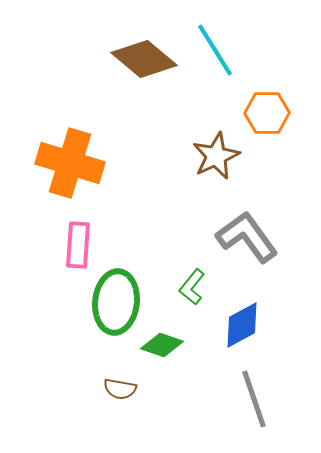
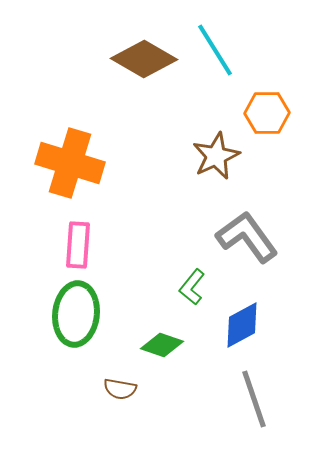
brown diamond: rotated 10 degrees counterclockwise
green ellipse: moved 40 px left, 12 px down
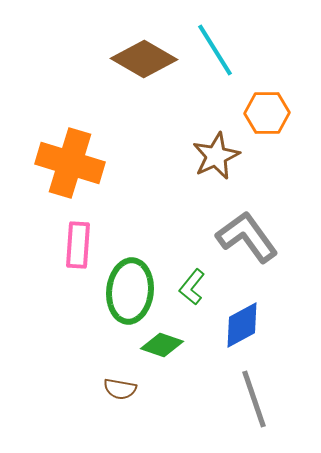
green ellipse: moved 54 px right, 23 px up
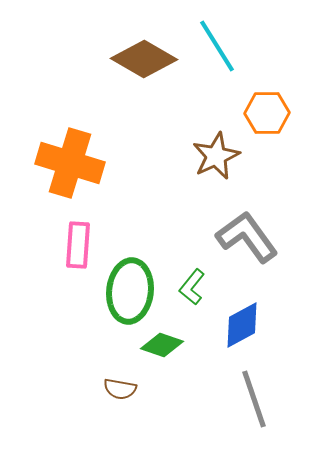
cyan line: moved 2 px right, 4 px up
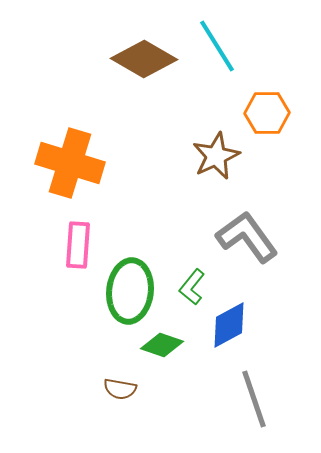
blue diamond: moved 13 px left
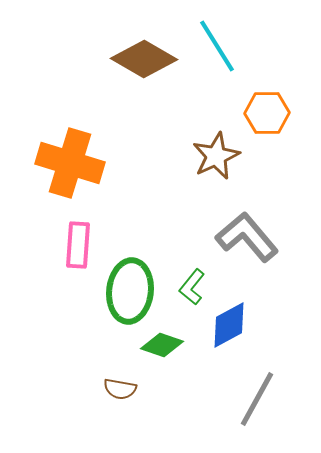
gray L-shape: rotated 4 degrees counterclockwise
gray line: moved 3 px right; rotated 48 degrees clockwise
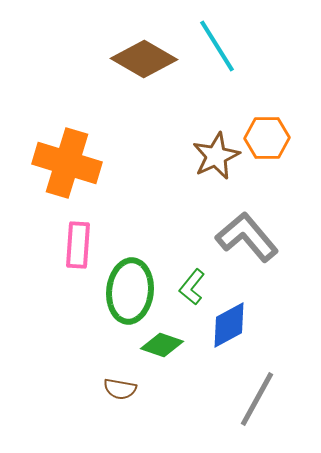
orange hexagon: moved 25 px down
orange cross: moved 3 px left
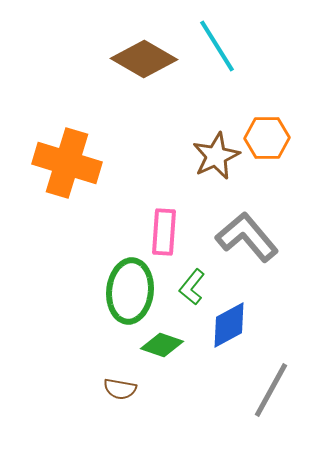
pink rectangle: moved 86 px right, 13 px up
gray line: moved 14 px right, 9 px up
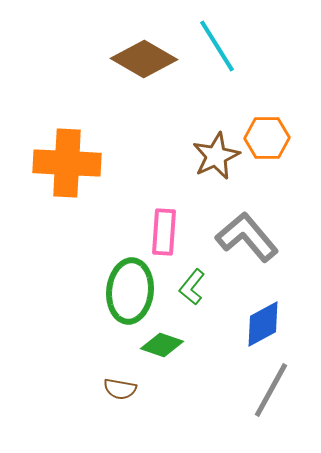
orange cross: rotated 14 degrees counterclockwise
blue diamond: moved 34 px right, 1 px up
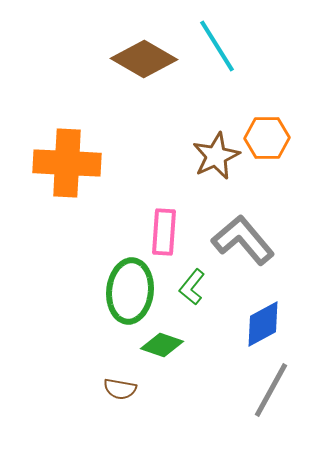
gray L-shape: moved 4 px left, 3 px down
